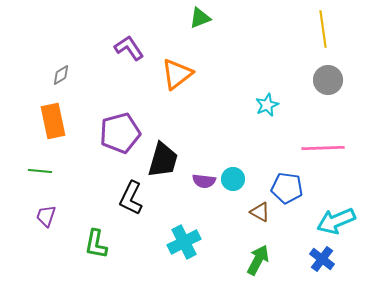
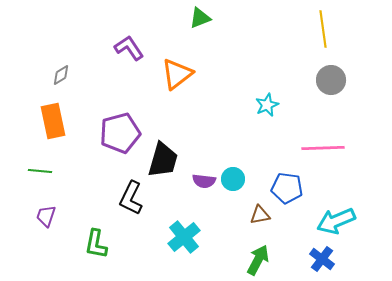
gray circle: moved 3 px right
brown triangle: moved 3 px down; rotated 40 degrees counterclockwise
cyan cross: moved 5 px up; rotated 12 degrees counterclockwise
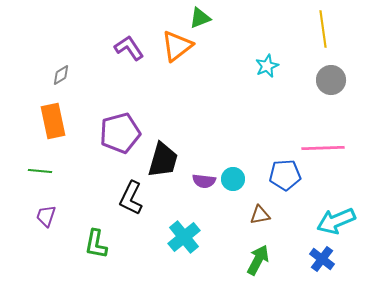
orange triangle: moved 28 px up
cyan star: moved 39 px up
blue pentagon: moved 2 px left, 13 px up; rotated 12 degrees counterclockwise
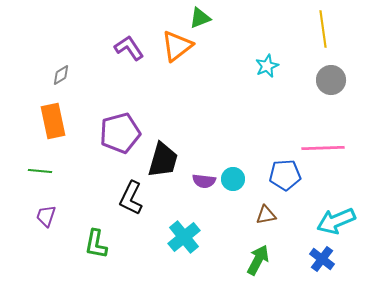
brown triangle: moved 6 px right
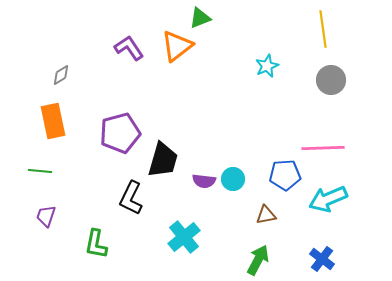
cyan arrow: moved 8 px left, 22 px up
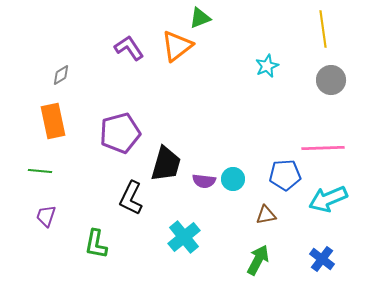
black trapezoid: moved 3 px right, 4 px down
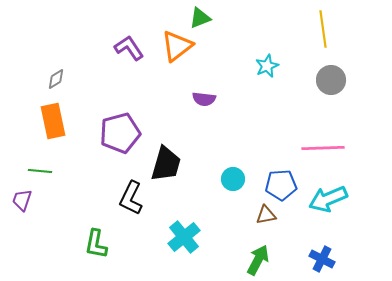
gray diamond: moved 5 px left, 4 px down
blue pentagon: moved 4 px left, 10 px down
purple semicircle: moved 82 px up
purple trapezoid: moved 24 px left, 16 px up
blue cross: rotated 10 degrees counterclockwise
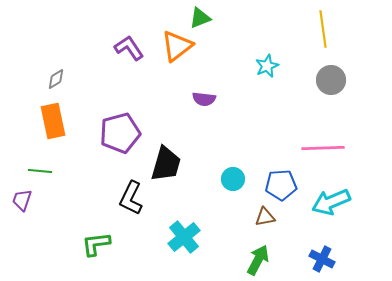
cyan arrow: moved 3 px right, 3 px down
brown triangle: moved 1 px left, 2 px down
green L-shape: rotated 72 degrees clockwise
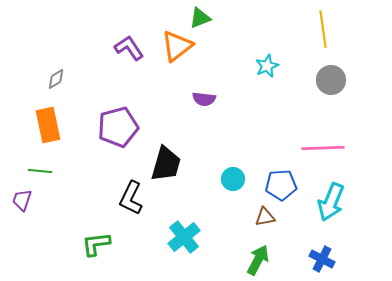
orange rectangle: moved 5 px left, 4 px down
purple pentagon: moved 2 px left, 6 px up
cyan arrow: rotated 45 degrees counterclockwise
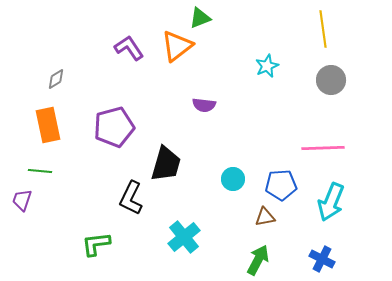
purple semicircle: moved 6 px down
purple pentagon: moved 4 px left
